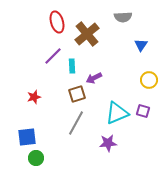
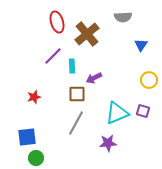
brown square: rotated 18 degrees clockwise
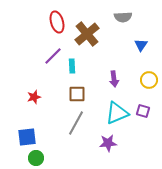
purple arrow: moved 20 px right, 1 px down; rotated 70 degrees counterclockwise
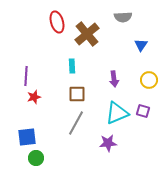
purple line: moved 27 px left, 20 px down; rotated 42 degrees counterclockwise
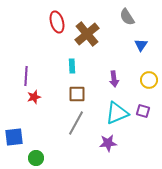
gray semicircle: moved 4 px right; rotated 60 degrees clockwise
blue square: moved 13 px left
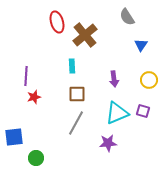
brown cross: moved 2 px left, 1 px down
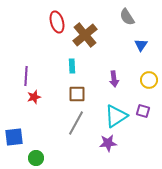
cyan triangle: moved 1 px left, 3 px down; rotated 10 degrees counterclockwise
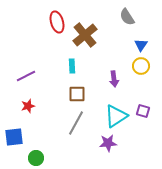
purple line: rotated 60 degrees clockwise
yellow circle: moved 8 px left, 14 px up
red star: moved 6 px left, 9 px down
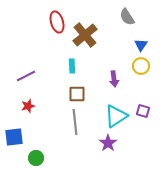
gray line: moved 1 px left, 1 px up; rotated 35 degrees counterclockwise
purple star: rotated 30 degrees counterclockwise
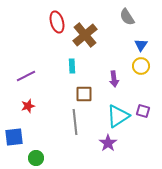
brown square: moved 7 px right
cyan triangle: moved 2 px right
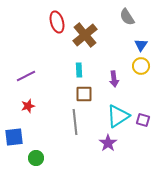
cyan rectangle: moved 7 px right, 4 px down
purple square: moved 9 px down
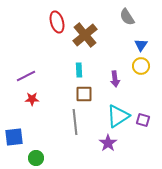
purple arrow: moved 1 px right
red star: moved 4 px right, 7 px up; rotated 16 degrees clockwise
